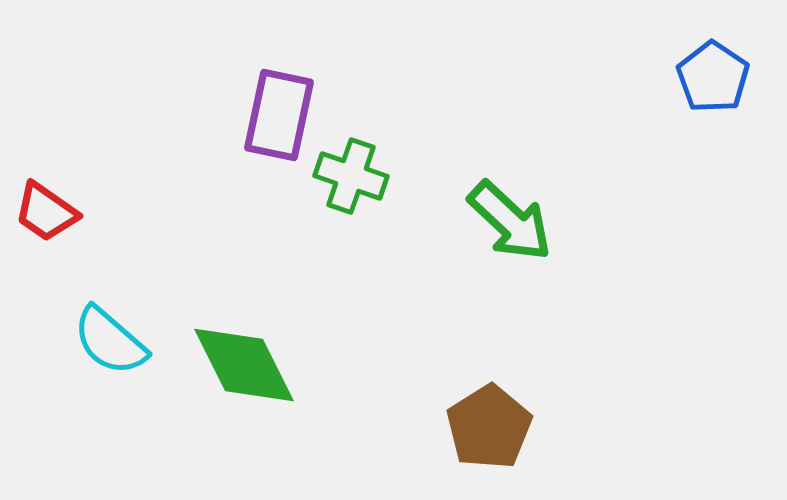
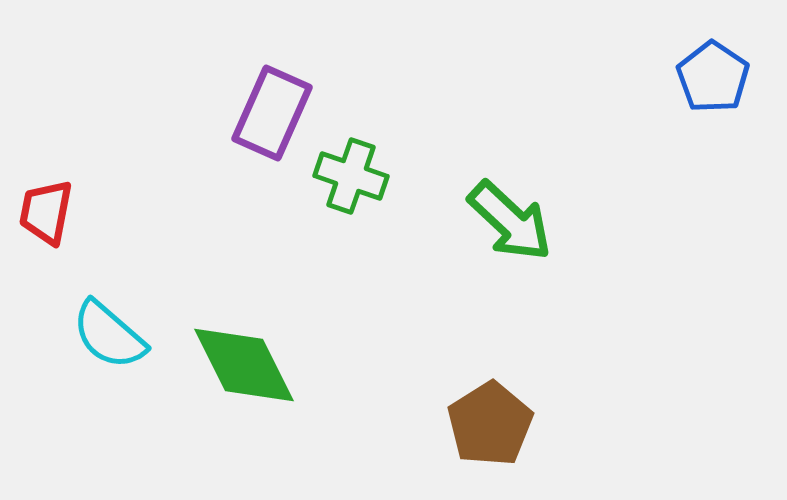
purple rectangle: moved 7 px left, 2 px up; rotated 12 degrees clockwise
red trapezoid: rotated 66 degrees clockwise
cyan semicircle: moved 1 px left, 6 px up
brown pentagon: moved 1 px right, 3 px up
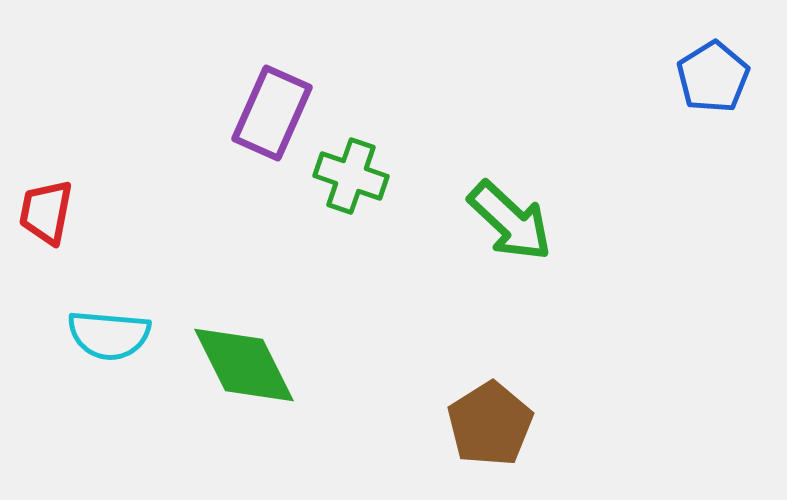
blue pentagon: rotated 6 degrees clockwise
cyan semicircle: rotated 36 degrees counterclockwise
